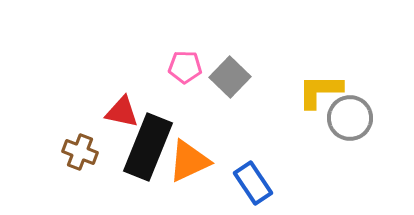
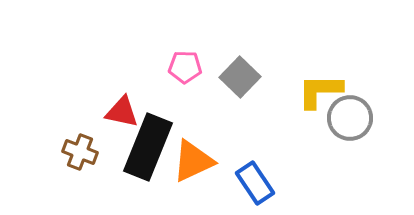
gray square: moved 10 px right
orange triangle: moved 4 px right
blue rectangle: moved 2 px right
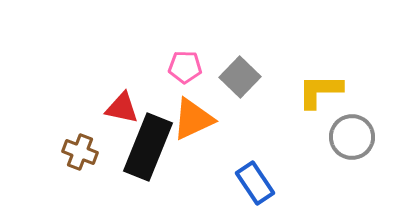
red triangle: moved 4 px up
gray circle: moved 2 px right, 19 px down
orange triangle: moved 42 px up
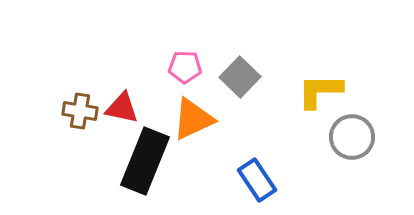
black rectangle: moved 3 px left, 14 px down
brown cross: moved 41 px up; rotated 12 degrees counterclockwise
blue rectangle: moved 2 px right, 3 px up
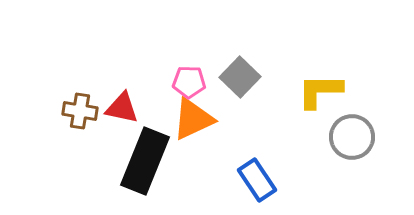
pink pentagon: moved 4 px right, 15 px down
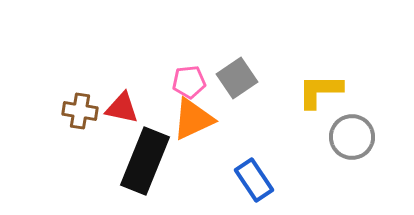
gray square: moved 3 px left, 1 px down; rotated 12 degrees clockwise
pink pentagon: rotated 8 degrees counterclockwise
blue rectangle: moved 3 px left
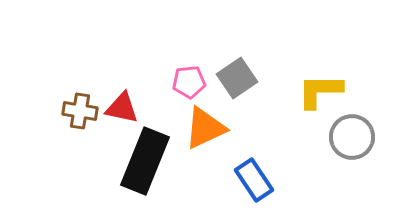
orange triangle: moved 12 px right, 9 px down
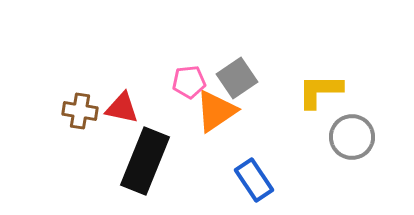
orange triangle: moved 11 px right, 17 px up; rotated 9 degrees counterclockwise
